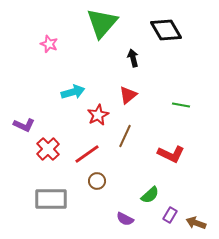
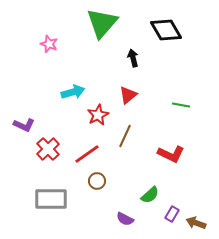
purple rectangle: moved 2 px right, 1 px up
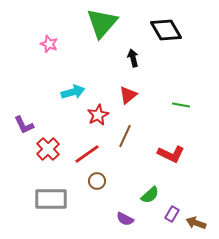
purple L-shape: rotated 40 degrees clockwise
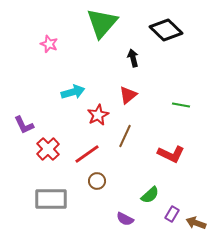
black diamond: rotated 16 degrees counterclockwise
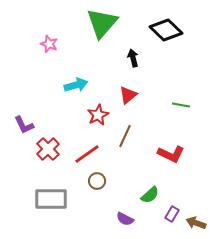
cyan arrow: moved 3 px right, 7 px up
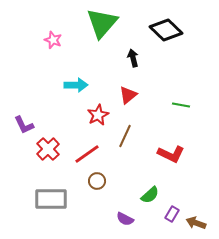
pink star: moved 4 px right, 4 px up
cyan arrow: rotated 15 degrees clockwise
